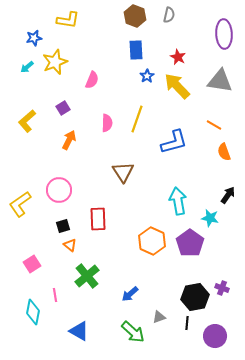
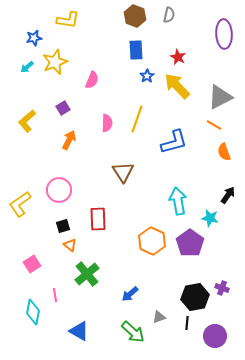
gray triangle at (220, 81): moved 16 px down; rotated 36 degrees counterclockwise
green cross at (87, 276): moved 2 px up
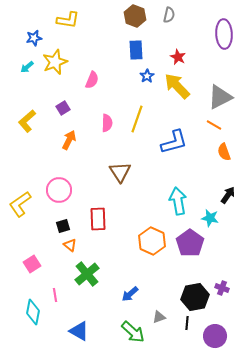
brown triangle at (123, 172): moved 3 px left
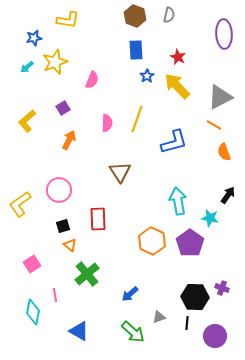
black hexagon at (195, 297): rotated 12 degrees clockwise
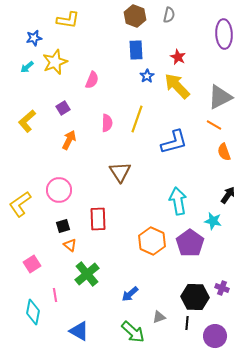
cyan star at (210, 218): moved 3 px right, 3 px down
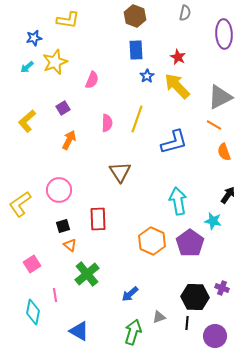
gray semicircle at (169, 15): moved 16 px right, 2 px up
green arrow at (133, 332): rotated 115 degrees counterclockwise
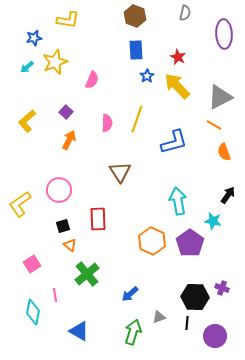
purple square at (63, 108): moved 3 px right, 4 px down; rotated 16 degrees counterclockwise
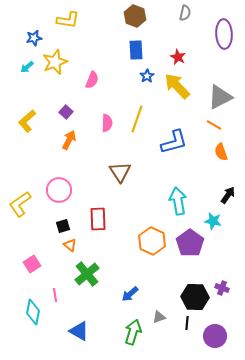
orange semicircle at (224, 152): moved 3 px left
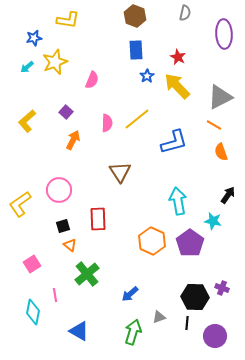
yellow line at (137, 119): rotated 32 degrees clockwise
orange arrow at (69, 140): moved 4 px right
